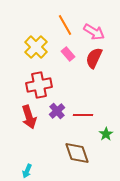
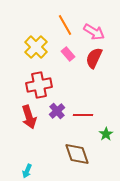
brown diamond: moved 1 px down
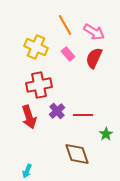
yellow cross: rotated 20 degrees counterclockwise
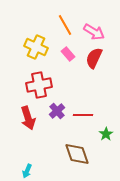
red arrow: moved 1 px left, 1 px down
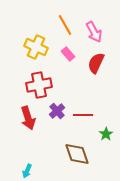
pink arrow: rotated 30 degrees clockwise
red semicircle: moved 2 px right, 5 px down
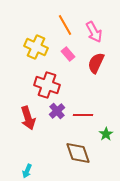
red cross: moved 8 px right; rotated 30 degrees clockwise
brown diamond: moved 1 px right, 1 px up
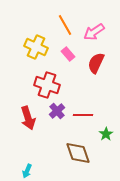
pink arrow: rotated 85 degrees clockwise
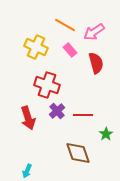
orange line: rotated 30 degrees counterclockwise
pink rectangle: moved 2 px right, 4 px up
red semicircle: rotated 140 degrees clockwise
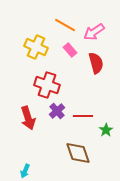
red line: moved 1 px down
green star: moved 4 px up
cyan arrow: moved 2 px left
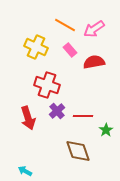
pink arrow: moved 3 px up
red semicircle: moved 2 px left, 1 px up; rotated 85 degrees counterclockwise
brown diamond: moved 2 px up
cyan arrow: rotated 96 degrees clockwise
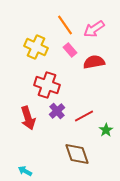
orange line: rotated 25 degrees clockwise
red line: moved 1 px right; rotated 30 degrees counterclockwise
brown diamond: moved 1 px left, 3 px down
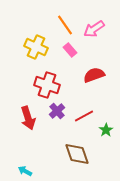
red semicircle: moved 13 px down; rotated 10 degrees counterclockwise
